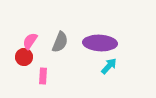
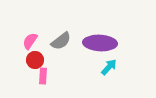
gray semicircle: moved 1 px right, 1 px up; rotated 30 degrees clockwise
red circle: moved 11 px right, 3 px down
cyan arrow: moved 1 px down
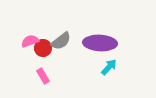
pink semicircle: rotated 36 degrees clockwise
red circle: moved 8 px right, 12 px up
pink rectangle: rotated 35 degrees counterclockwise
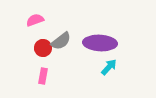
pink semicircle: moved 5 px right, 21 px up
pink rectangle: rotated 42 degrees clockwise
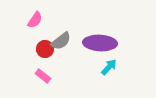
pink semicircle: rotated 144 degrees clockwise
red circle: moved 2 px right, 1 px down
pink rectangle: rotated 63 degrees counterclockwise
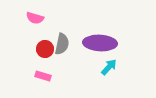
pink semicircle: moved 2 px up; rotated 72 degrees clockwise
gray semicircle: moved 1 px right, 3 px down; rotated 40 degrees counterclockwise
pink rectangle: rotated 21 degrees counterclockwise
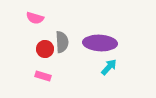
gray semicircle: moved 2 px up; rotated 15 degrees counterclockwise
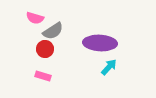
gray semicircle: moved 9 px left, 11 px up; rotated 60 degrees clockwise
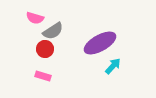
purple ellipse: rotated 32 degrees counterclockwise
cyan arrow: moved 4 px right, 1 px up
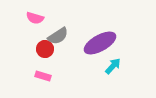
gray semicircle: moved 5 px right, 5 px down
